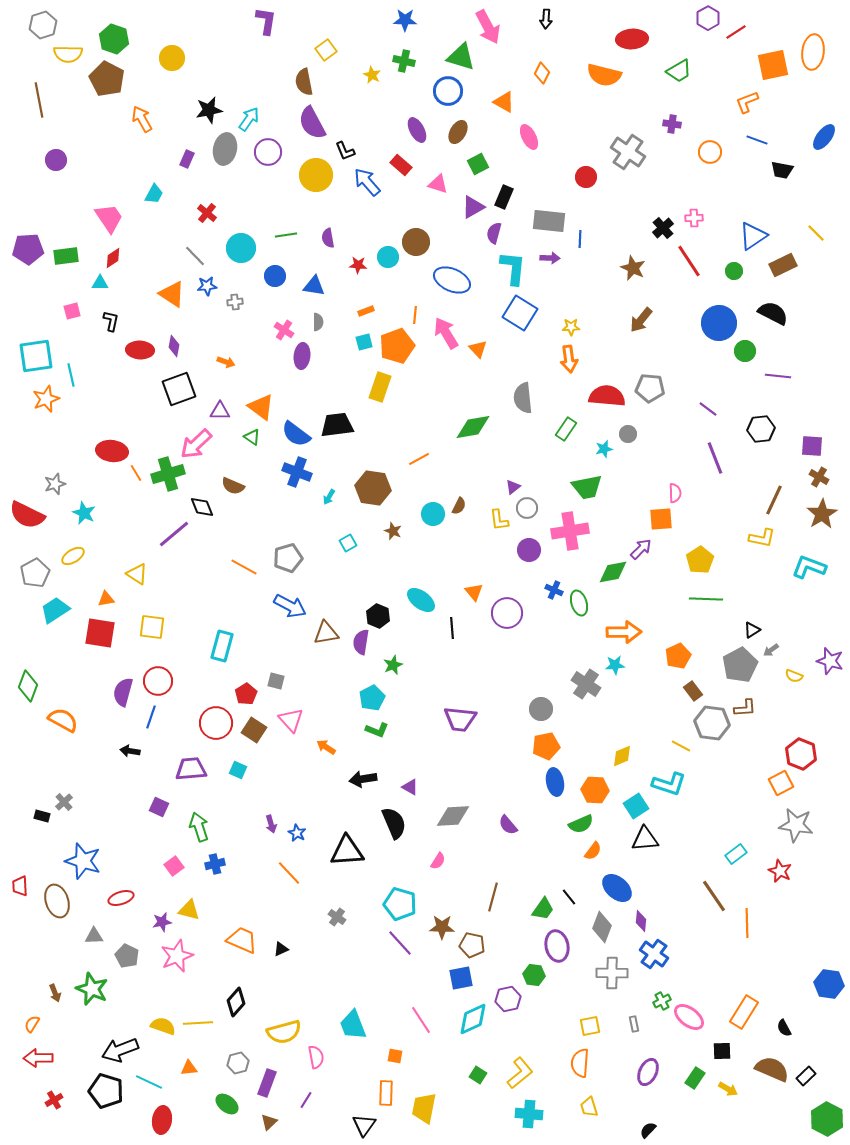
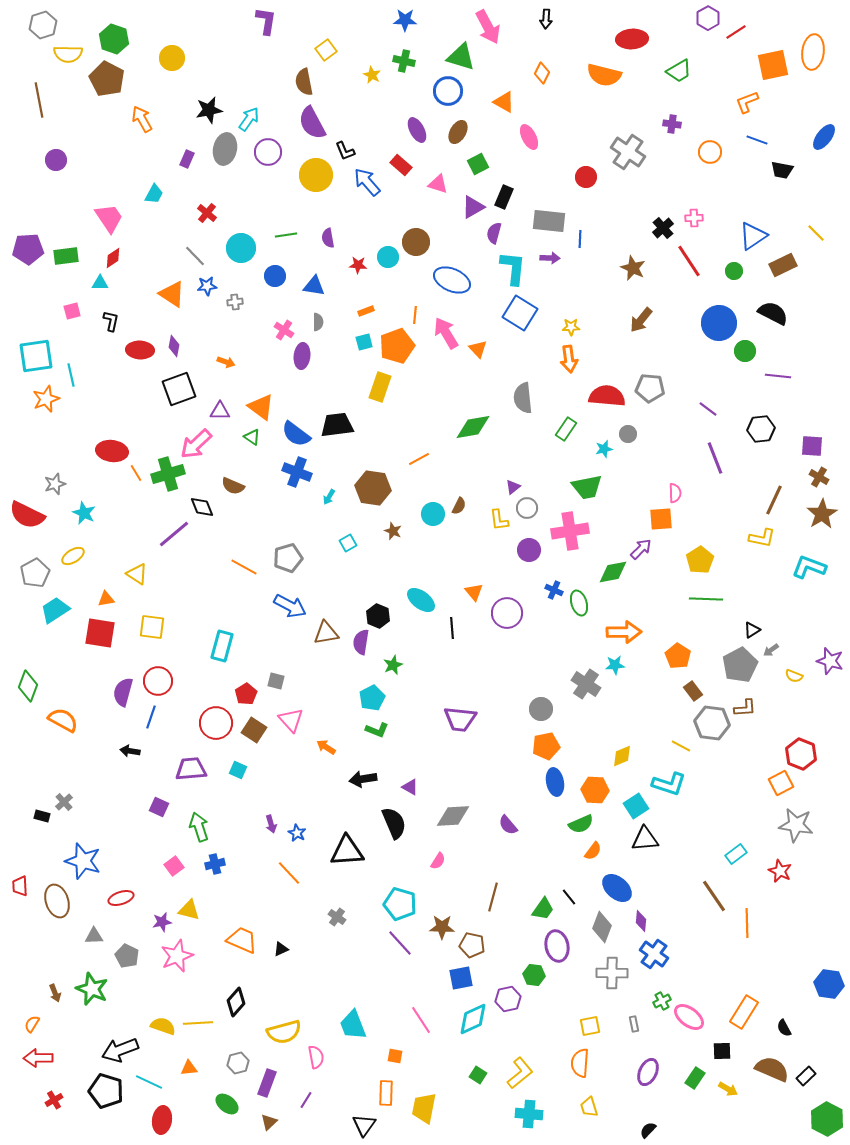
orange pentagon at (678, 656): rotated 15 degrees counterclockwise
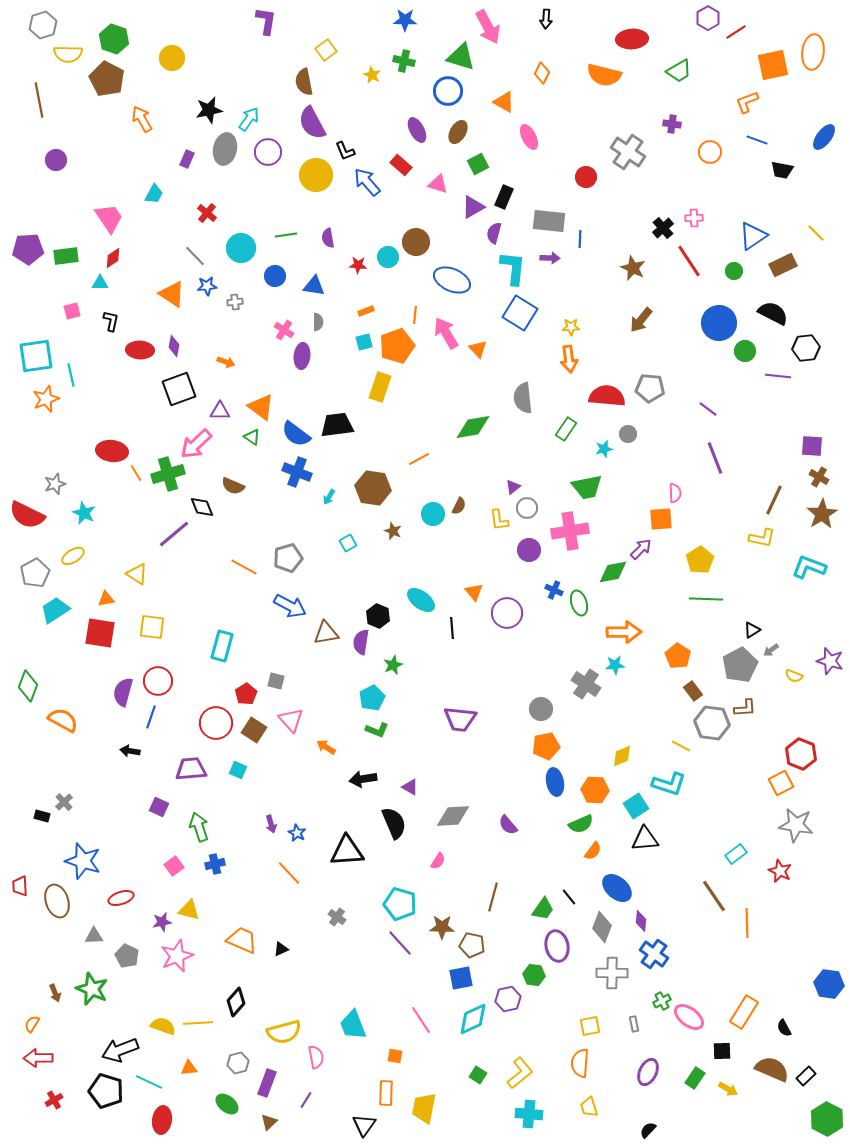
black hexagon at (761, 429): moved 45 px right, 81 px up
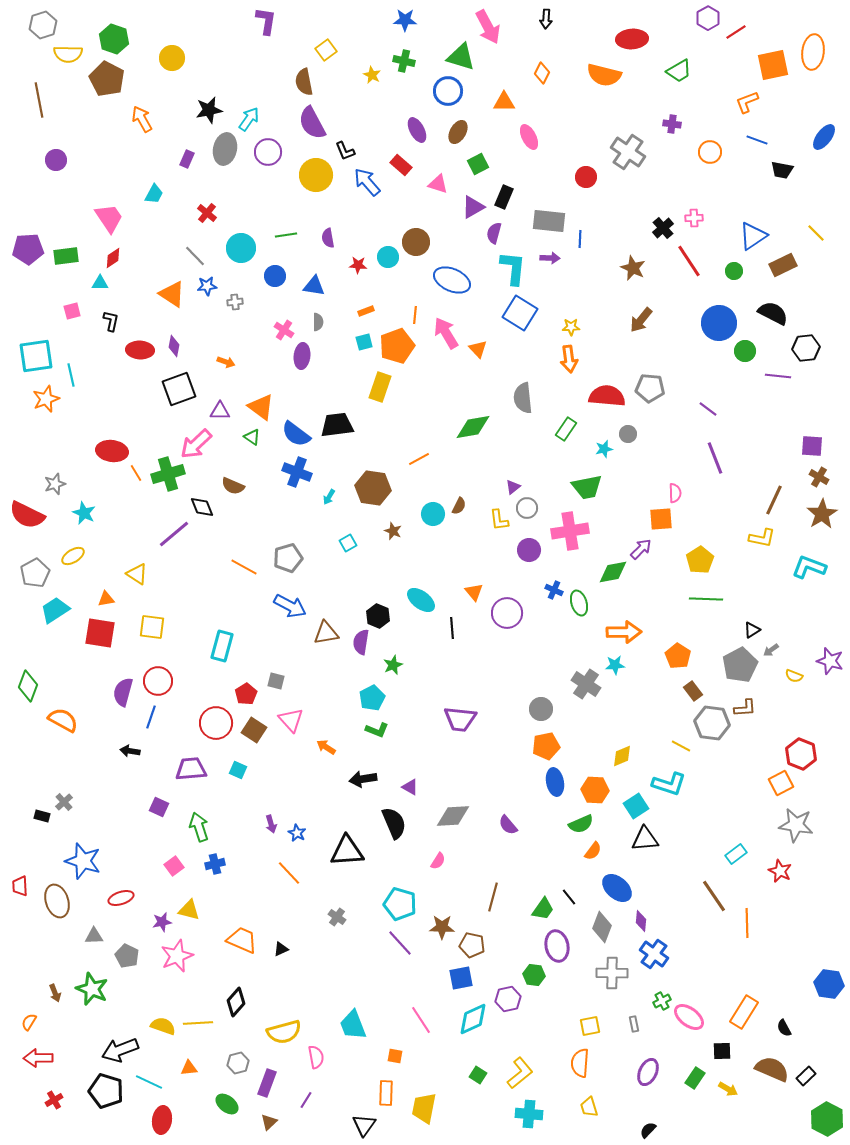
orange triangle at (504, 102): rotated 30 degrees counterclockwise
orange semicircle at (32, 1024): moved 3 px left, 2 px up
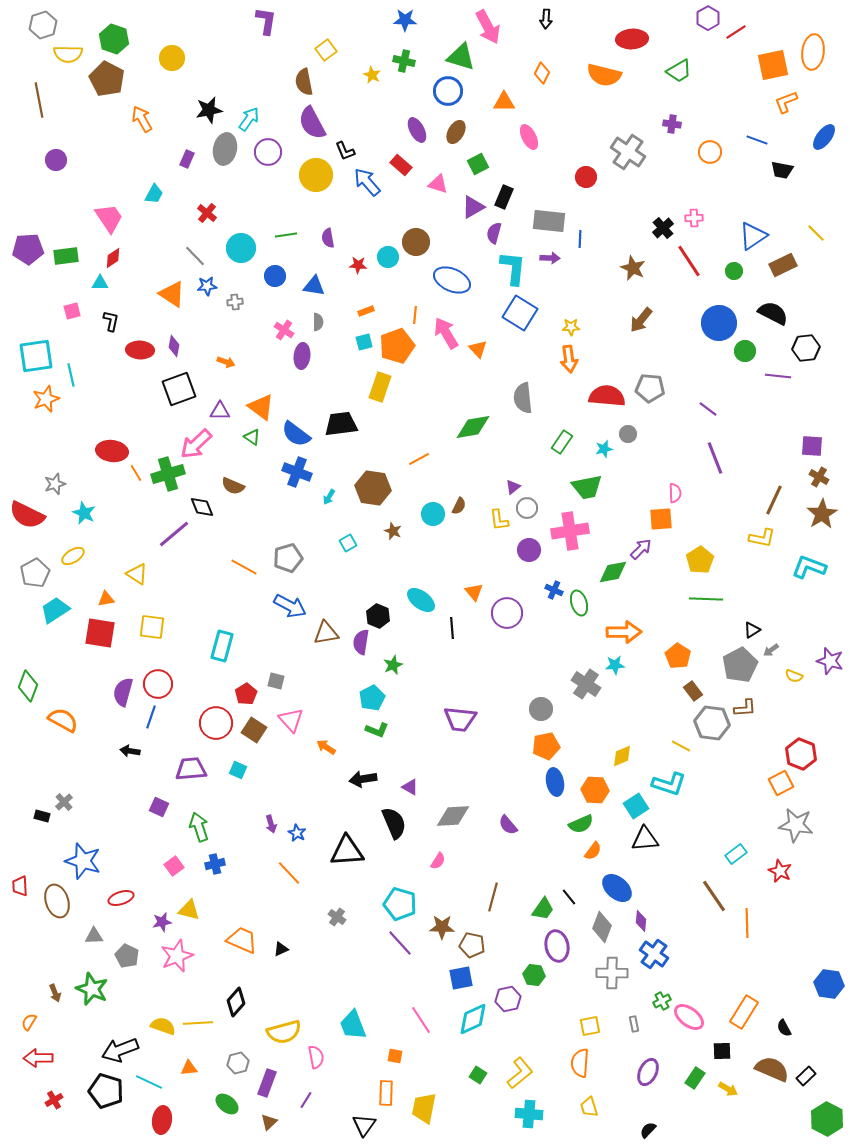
orange L-shape at (747, 102): moved 39 px right
brown ellipse at (458, 132): moved 2 px left
black trapezoid at (337, 425): moved 4 px right, 1 px up
green rectangle at (566, 429): moved 4 px left, 13 px down
red circle at (158, 681): moved 3 px down
